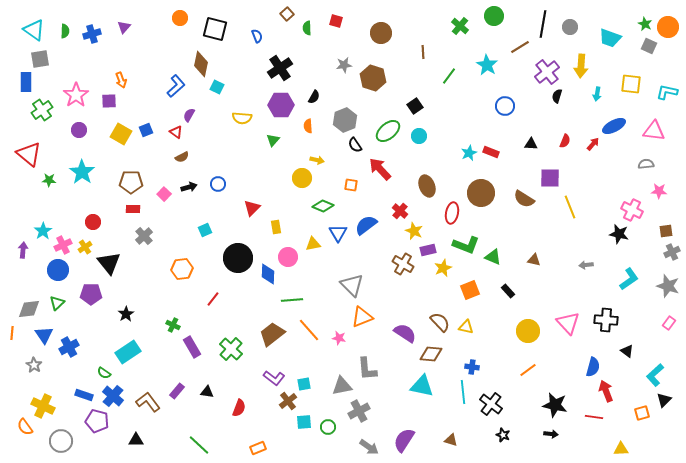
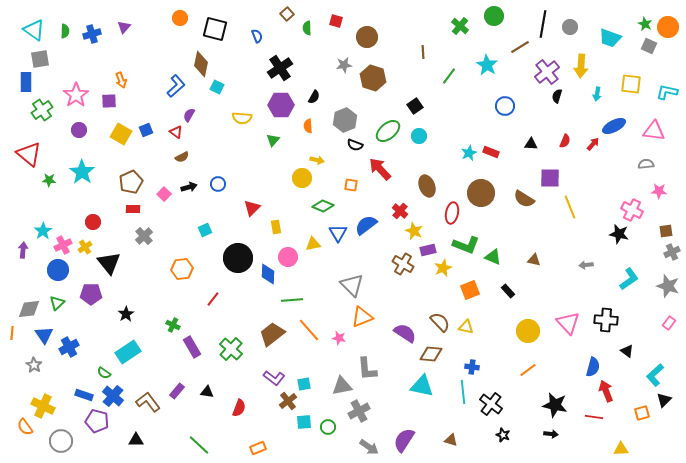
brown circle at (381, 33): moved 14 px left, 4 px down
black semicircle at (355, 145): rotated 35 degrees counterclockwise
brown pentagon at (131, 182): rotated 25 degrees counterclockwise
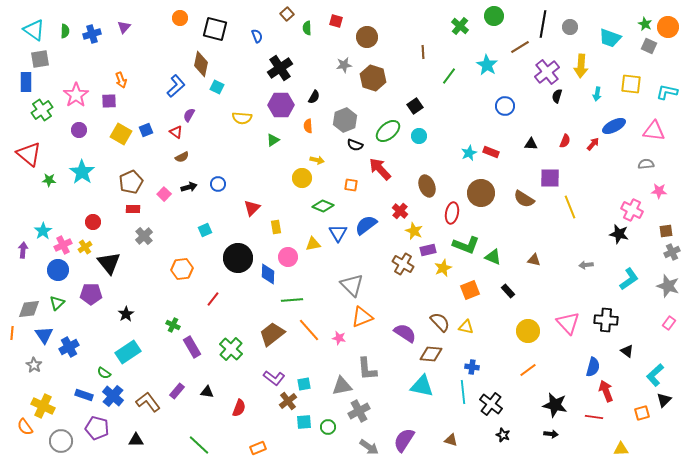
green triangle at (273, 140): rotated 16 degrees clockwise
purple pentagon at (97, 421): moved 7 px down
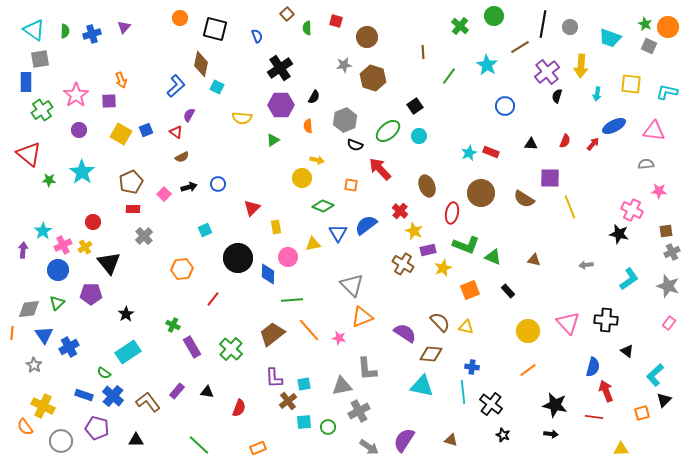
purple L-shape at (274, 378): rotated 50 degrees clockwise
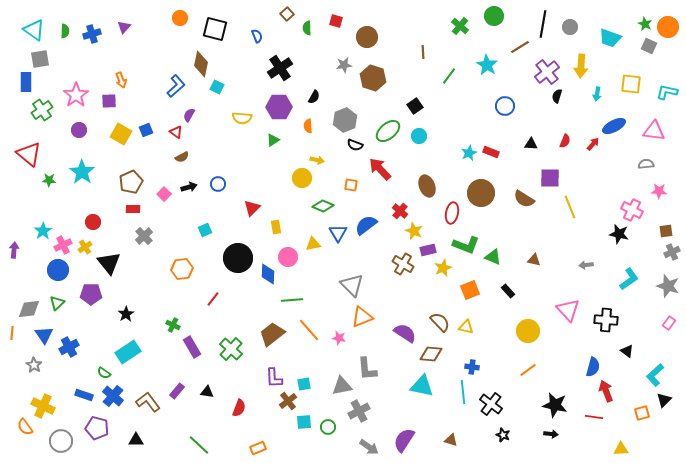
purple hexagon at (281, 105): moved 2 px left, 2 px down
purple arrow at (23, 250): moved 9 px left
pink triangle at (568, 323): moved 13 px up
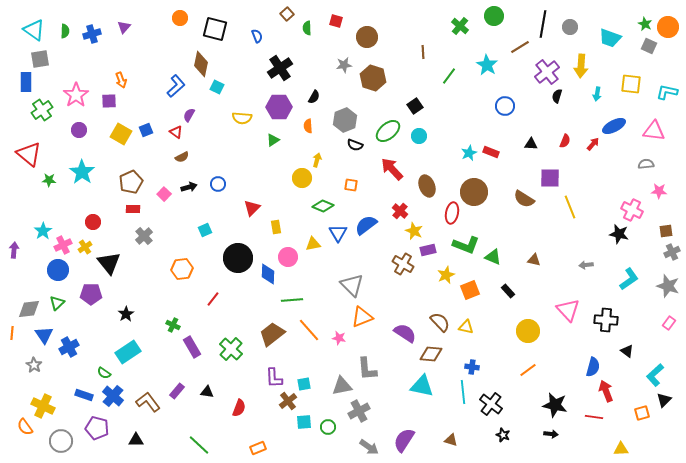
yellow arrow at (317, 160): rotated 88 degrees counterclockwise
red arrow at (380, 169): moved 12 px right
brown circle at (481, 193): moved 7 px left, 1 px up
yellow star at (443, 268): moved 3 px right, 7 px down
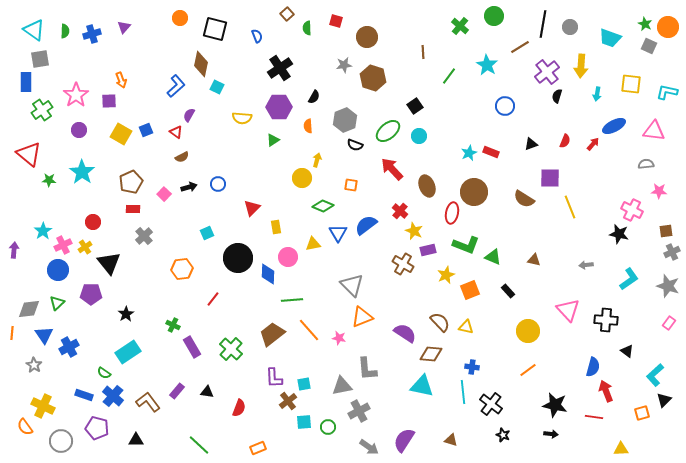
black triangle at (531, 144): rotated 24 degrees counterclockwise
cyan square at (205, 230): moved 2 px right, 3 px down
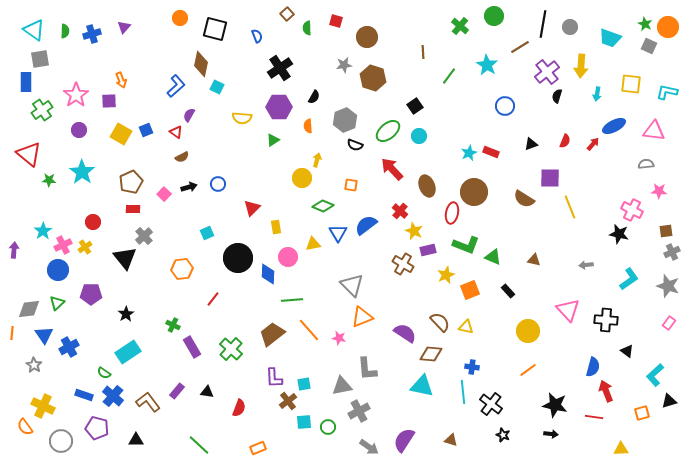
black triangle at (109, 263): moved 16 px right, 5 px up
black triangle at (664, 400): moved 5 px right, 1 px down; rotated 28 degrees clockwise
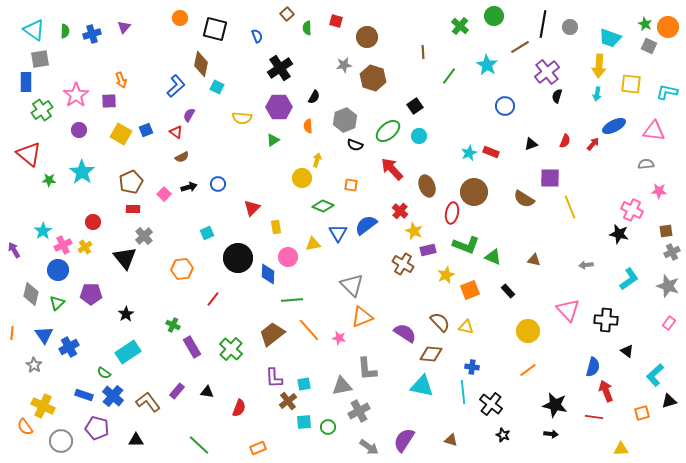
yellow arrow at (581, 66): moved 18 px right
purple arrow at (14, 250): rotated 35 degrees counterclockwise
gray diamond at (29, 309): moved 2 px right, 15 px up; rotated 70 degrees counterclockwise
